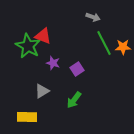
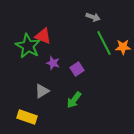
yellow rectangle: rotated 18 degrees clockwise
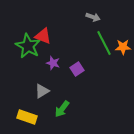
green arrow: moved 12 px left, 9 px down
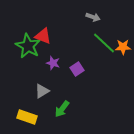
green line: rotated 20 degrees counterclockwise
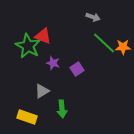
green arrow: rotated 42 degrees counterclockwise
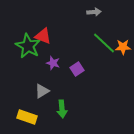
gray arrow: moved 1 px right, 5 px up; rotated 24 degrees counterclockwise
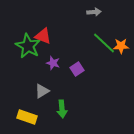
orange star: moved 2 px left, 1 px up
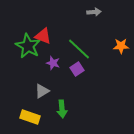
green line: moved 25 px left, 6 px down
yellow rectangle: moved 3 px right
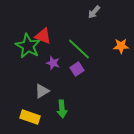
gray arrow: rotated 136 degrees clockwise
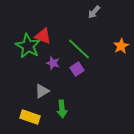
orange star: rotated 28 degrees counterclockwise
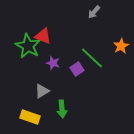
green line: moved 13 px right, 9 px down
